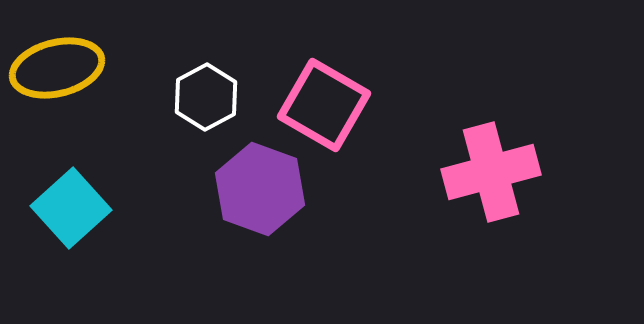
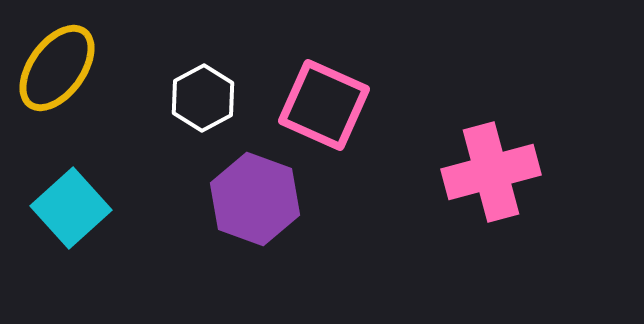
yellow ellipse: rotated 40 degrees counterclockwise
white hexagon: moved 3 px left, 1 px down
pink square: rotated 6 degrees counterclockwise
purple hexagon: moved 5 px left, 10 px down
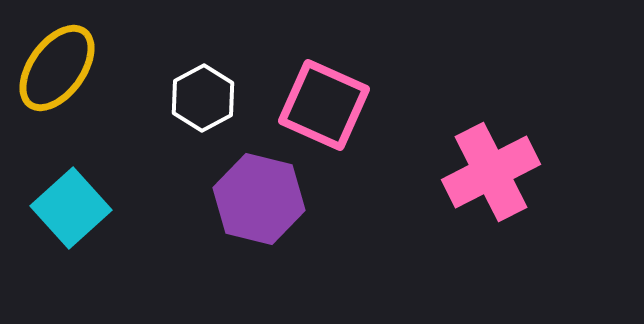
pink cross: rotated 12 degrees counterclockwise
purple hexagon: moved 4 px right; rotated 6 degrees counterclockwise
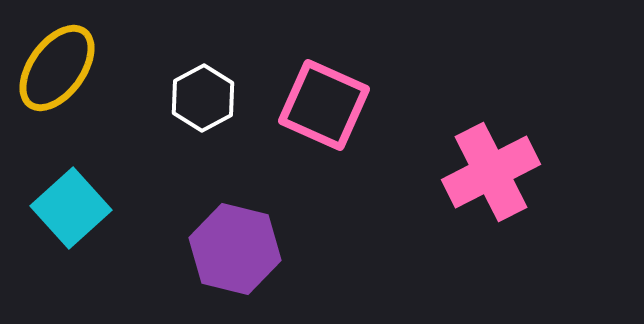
purple hexagon: moved 24 px left, 50 px down
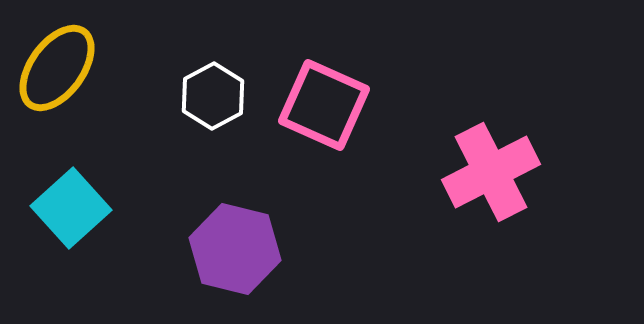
white hexagon: moved 10 px right, 2 px up
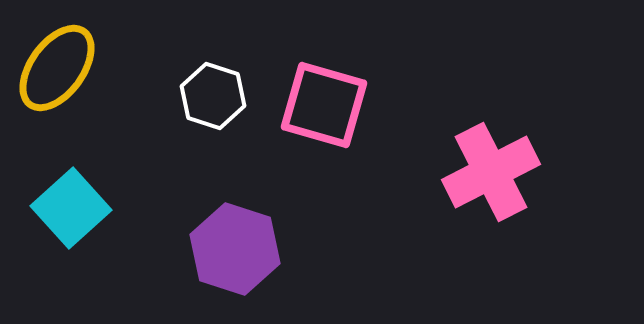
white hexagon: rotated 14 degrees counterclockwise
pink square: rotated 8 degrees counterclockwise
purple hexagon: rotated 4 degrees clockwise
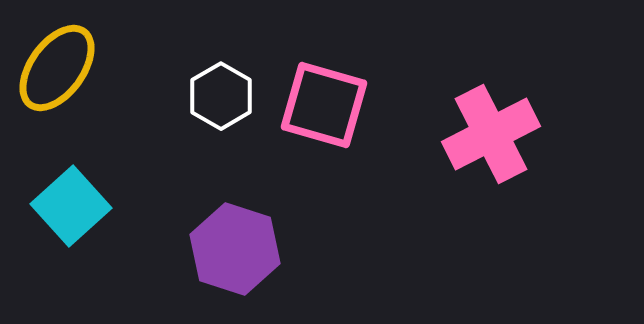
white hexagon: moved 8 px right; rotated 12 degrees clockwise
pink cross: moved 38 px up
cyan square: moved 2 px up
